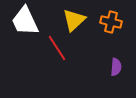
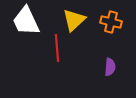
white trapezoid: moved 1 px right
red line: rotated 28 degrees clockwise
purple semicircle: moved 6 px left
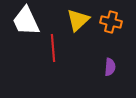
yellow triangle: moved 4 px right
red line: moved 4 px left
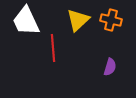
orange cross: moved 2 px up
purple semicircle: rotated 12 degrees clockwise
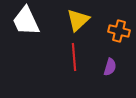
orange cross: moved 8 px right, 11 px down
red line: moved 21 px right, 9 px down
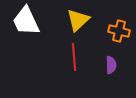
purple semicircle: moved 1 px right, 2 px up; rotated 18 degrees counterclockwise
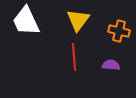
yellow triangle: rotated 10 degrees counterclockwise
purple semicircle: rotated 84 degrees counterclockwise
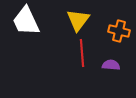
red line: moved 8 px right, 4 px up
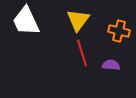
red line: rotated 12 degrees counterclockwise
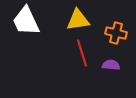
yellow triangle: rotated 45 degrees clockwise
orange cross: moved 3 px left, 2 px down
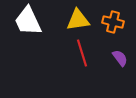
white trapezoid: moved 2 px right
orange cross: moved 3 px left, 11 px up
purple semicircle: moved 9 px right, 7 px up; rotated 48 degrees clockwise
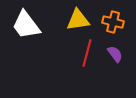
white trapezoid: moved 2 px left, 4 px down; rotated 12 degrees counterclockwise
red line: moved 5 px right; rotated 32 degrees clockwise
purple semicircle: moved 5 px left, 4 px up
